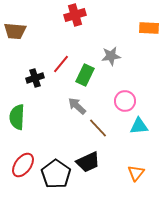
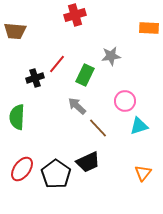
red line: moved 4 px left
cyan triangle: rotated 12 degrees counterclockwise
red ellipse: moved 1 px left, 4 px down
orange triangle: moved 7 px right
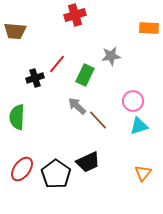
pink circle: moved 8 px right
brown line: moved 8 px up
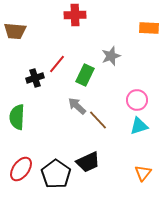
red cross: rotated 15 degrees clockwise
gray star: rotated 12 degrees counterclockwise
pink circle: moved 4 px right, 1 px up
red ellipse: moved 1 px left
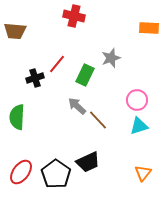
red cross: moved 1 px left, 1 px down; rotated 15 degrees clockwise
gray star: moved 2 px down
red ellipse: moved 3 px down
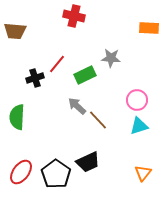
gray star: rotated 24 degrees clockwise
green rectangle: rotated 40 degrees clockwise
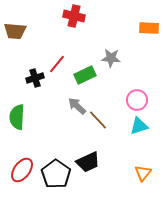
red ellipse: moved 1 px right, 2 px up
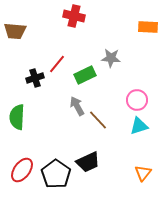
orange rectangle: moved 1 px left, 1 px up
gray arrow: rotated 18 degrees clockwise
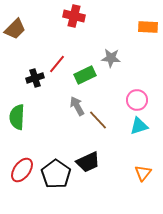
brown trapezoid: moved 2 px up; rotated 50 degrees counterclockwise
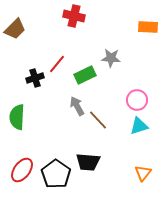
black trapezoid: rotated 30 degrees clockwise
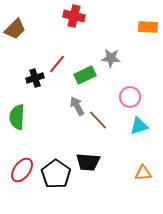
pink circle: moved 7 px left, 3 px up
orange triangle: rotated 48 degrees clockwise
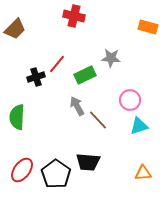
orange rectangle: rotated 12 degrees clockwise
black cross: moved 1 px right, 1 px up
pink circle: moved 3 px down
